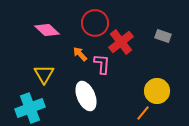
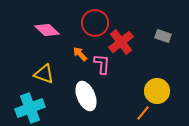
yellow triangle: rotated 40 degrees counterclockwise
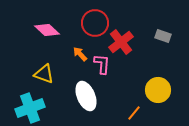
yellow circle: moved 1 px right, 1 px up
orange line: moved 9 px left
